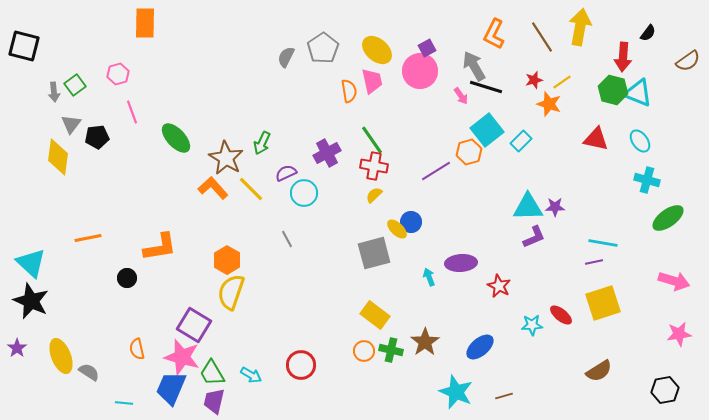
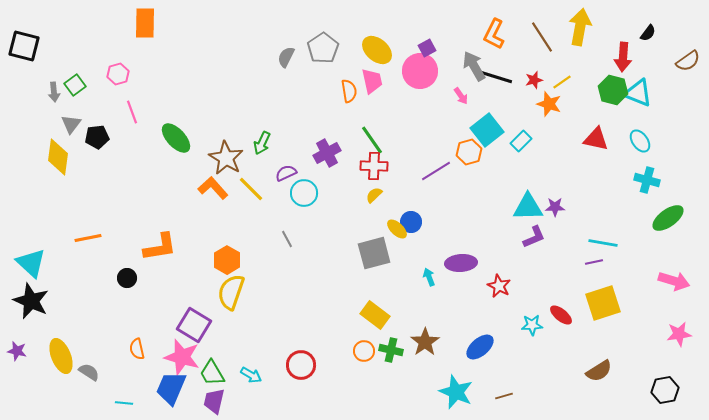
black line at (486, 87): moved 10 px right, 10 px up
red cross at (374, 166): rotated 8 degrees counterclockwise
purple star at (17, 348): moved 3 px down; rotated 24 degrees counterclockwise
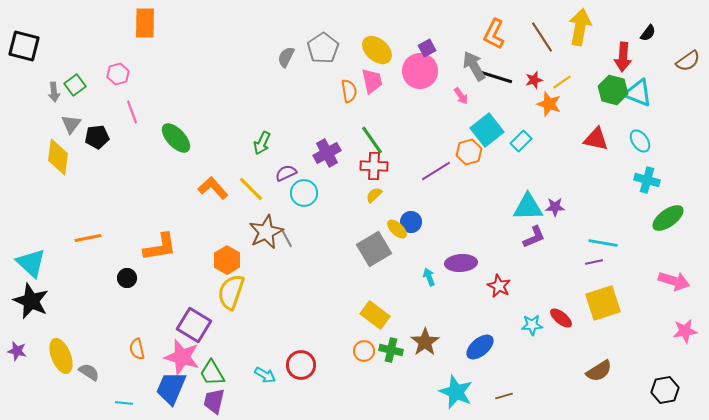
brown star at (226, 158): moved 40 px right, 74 px down; rotated 16 degrees clockwise
gray square at (374, 253): moved 4 px up; rotated 16 degrees counterclockwise
red ellipse at (561, 315): moved 3 px down
pink star at (679, 334): moved 6 px right, 3 px up
cyan arrow at (251, 375): moved 14 px right
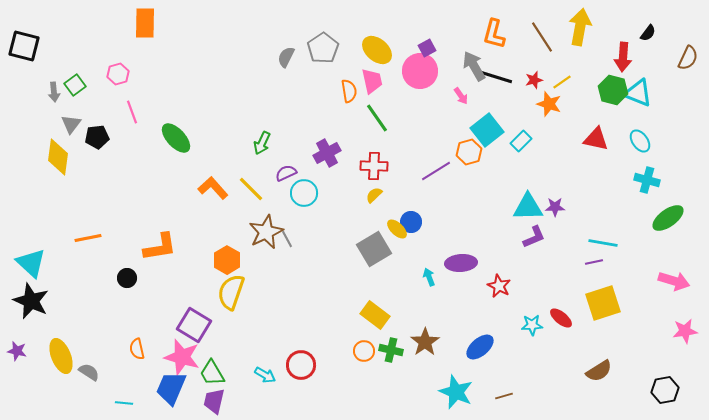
orange L-shape at (494, 34): rotated 12 degrees counterclockwise
brown semicircle at (688, 61): moved 3 px up; rotated 30 degrees counterclockwise
green line at (372, 140): moved 5 px right, 22 px up
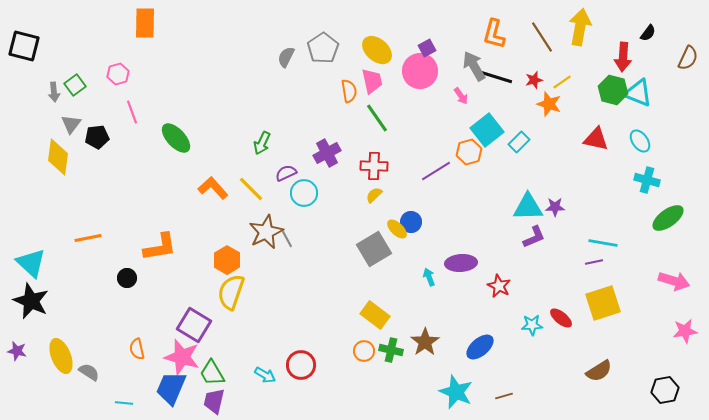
cyan rectangle at (521, 141): moved 2 px left, 1 px down
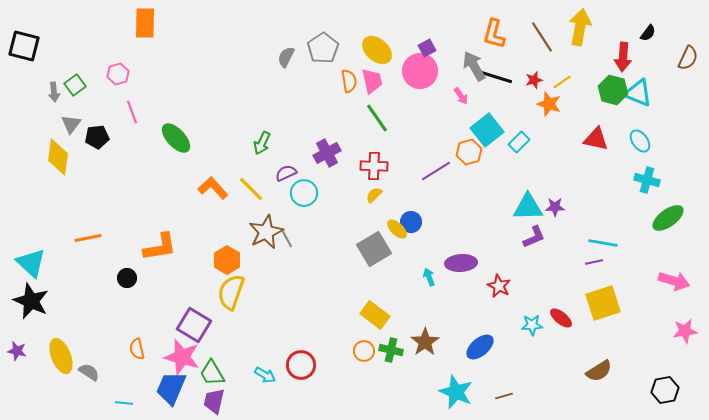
orange semicircle at (349, 91): moved 10 px up
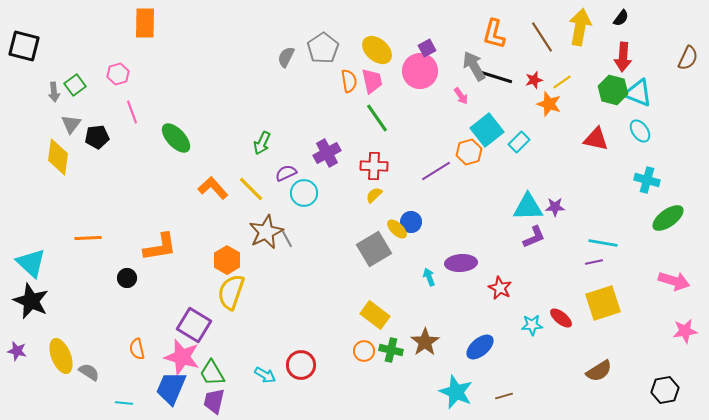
black semicircle at (648, 33): moved 27 px left, 15 px up
cyan ellipse at (640, 141): moved 10 px up
orange line at (88, 238): rotated 8 degrees clockwise
red star at (499, 286): moved 1 px right, 2 px down
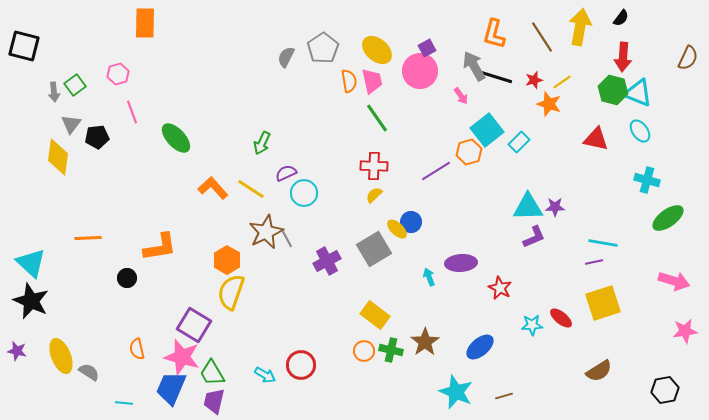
purple cross at (327, 153): moved 108 px down
yellow line at (251, 189): rotated 12 degrees counterclockwise
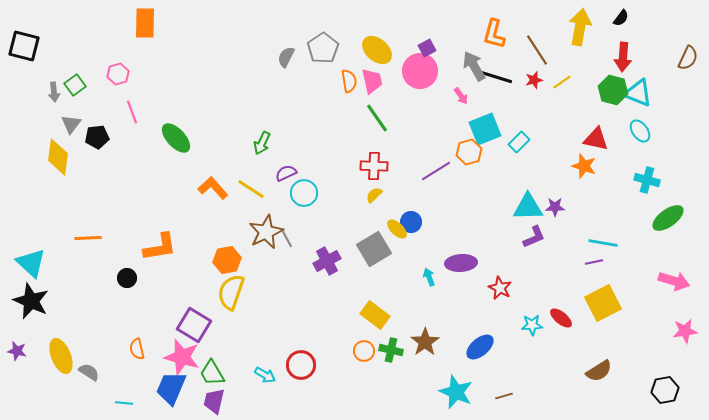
brown line at (542, 37): moved 5 px left, 13 px down
orange star at (549, 104): moved 35 px right, 62 px down
cyan square at (487, 130): moved 2 px left, 1 px up; rotated 16 degrees clockwise
orange hexagon at (227, 260): rotated 20 degrees clockwise
yellow square at (603, 303): rotated 9 degrees counterclockwise
